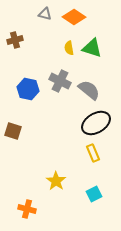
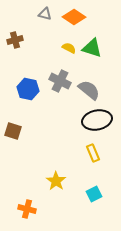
yellow semicircle: rotated 128 degrees clockwise
black ellipse: moved 1 px right, 3 px up; rotated 20 degrees clockwise
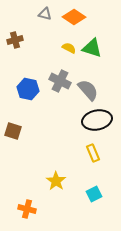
gray semicircle: moved 1 px left; rotated 10 degrees clockwise
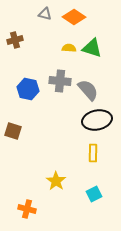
yellow semicircle: rotated 24 degrees counterclockwise
gray cross: rotated 20 degrees counterclockwise
yellow rectangle: rotated 24 degrees clockwise
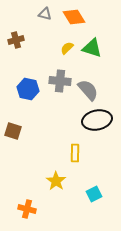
orange diamond: rotated 25 degrees clockwise
brown cross: moved 1 px right
yellow semicircle: moved 2 px left; rotated 48 degrees counterclockwise
yellow rectangle: moved 18 px left
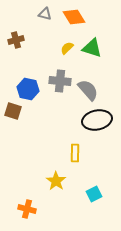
brown square: moved 20 px up
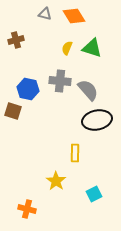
orange diamond: moved 1 px up
yellow semicircle: rotated 24 degrees counterclockwise
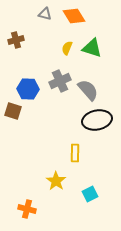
gray cross: rotated 30 degrees counterclockwise
blue hexagon: rotated 10 degrees counterclockwise
cyan square: moved 4 px left
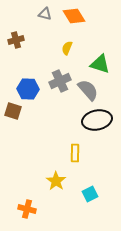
green triangle: moved 8 px right, 16 px down
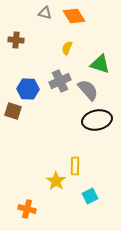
gray triangle: moved 1 px up
brown cross: rotated 21 degrees clockwise
yellow rectangle: moved 13 px down
cyan square: moved 2 px down
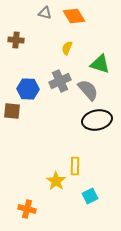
brown square: moved 1 px left; rotated 12 degrees counterclockwise
